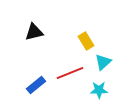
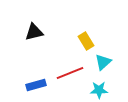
blue rectangle: rotated 24 degrees clockwise
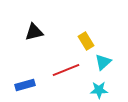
red line: moved 4 px left, 3 px up
blue rectangle: moved 11 px left
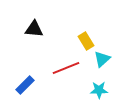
black triangle: moved 3 px up; rotated 18 degrees clockwise
cyan triangle: moved 1 px left, 3 px up
red line: moved 2 px up
blue rectangle: rotated 30 degrees counterclockwise
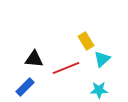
black triangle: moved 30 px down
blue rectangle: moved 2 px down
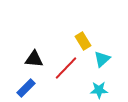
yellow rectangle: moved 3 px left
red line: rotated 24 degrees counterclockwise
blue rectangle: moved 1 px right, 1 px down
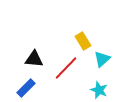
cyan star: rotated 24 degrees clockwise
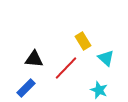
cyan triangle: moved 4 px right, 1 px up; rotated 36 degrees counterclockwise
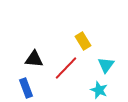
cyan triangle: moved 7 px down; rotated 24 degrees clockwise
blue rectangle: rotated 66 degrees counterclockwise
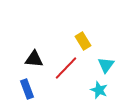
blue rectangle: moved 1 px right, 1 px down
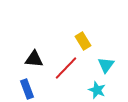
cyan star: moved 2 px left
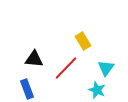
cyan triangle: moved 3 px down
